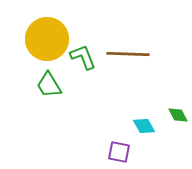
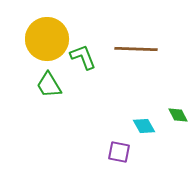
brown line: moved 8 px right, 5 px up
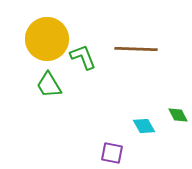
purple square: moved 7 px left, 1 px down
